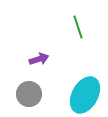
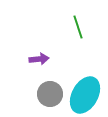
purple arrow: rotated 12 degrees clockwise
gray circle: moved 21 px right
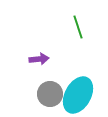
cyan ellipse: moved 7 px left
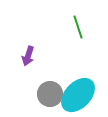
purple arrow: moved 11 px left, 3 px up; rotated 114 degrees clockwise
cyan ellipse: rotated 15 degrees clockwise
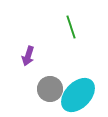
green line: moved 7 px left
gray circle: moved 5 px up
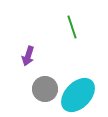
green line: moved 1 px right
gray circle: moved 5 px left
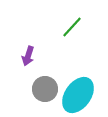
green line: rotated 60 degrees clockwise
cyan ellipse: rotated 9 degrees counterclockwise
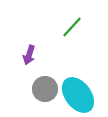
purple arrow: moved 1 px right, 1 px up
cyan ellipse: rotated 72 degrees counterclockwise
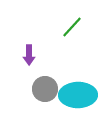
purple arrow: rotated 18 degrees counterclockwise
cyan ellipse: rotated 54 degrees counterclockwise
